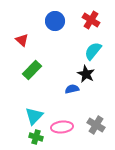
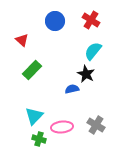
green cross: moved 3 px right, 2 px down
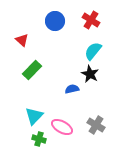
black star: moved 4 px right
pink ellipse: rotated 35 degrees clockwise
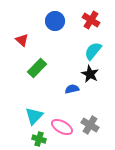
green rectangle: moved 5 px right, 2 px up
gray cross: moved 6 px left
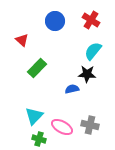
black star: moved 3 px left; rotated 24 degrees counterclockwise
gray cross: rotated 18 degrees counterclockwise
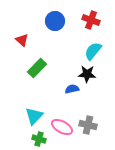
red cross: rotated 12 degrees counterclockwise
gray cross: moved 2 px left
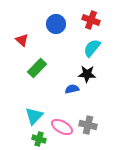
blue circle: moved 1 px right, 3 px down
cyan semicircle: moved 1 px left, 3 px up
